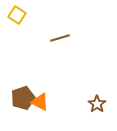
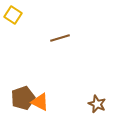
yellow square: moved 4 px left
brown star: rotated 12 degrees counterclockwise
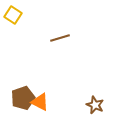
brown star: moved 2 px left, 1 px down
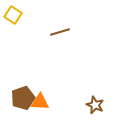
brown line: moved 6 px up
orange triangle: rotated 24 degrees counterclockwise
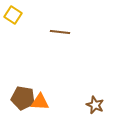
brown line: rotated 24 degrees clockwise
brown pentagon: rotated 30 degrees clockwise
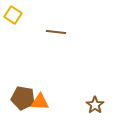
brown line: moved 4 px left
brown star: rotated 12 degrees clockwise
